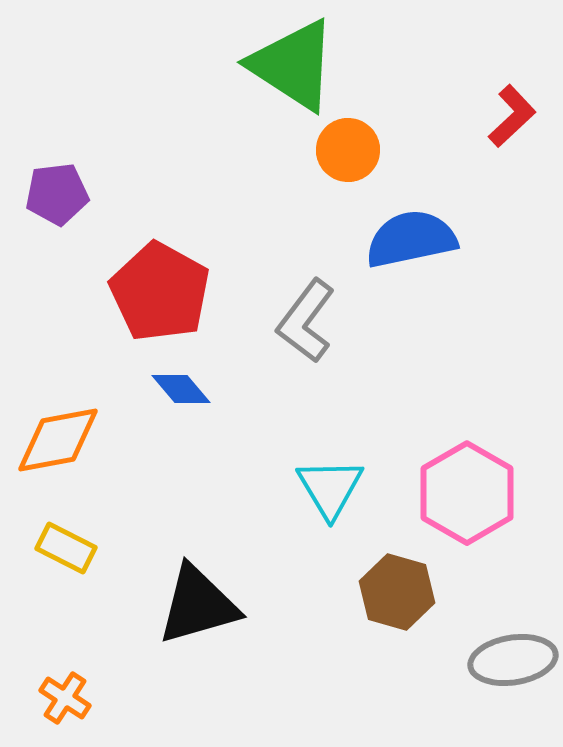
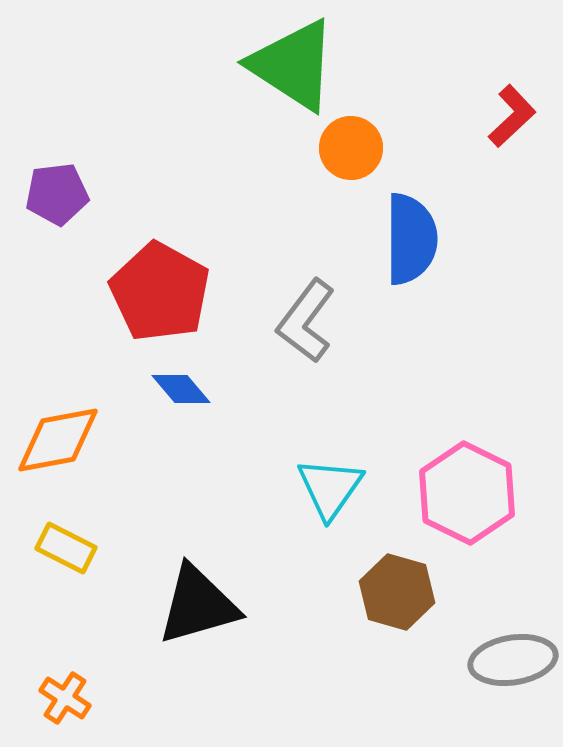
orange circle: moved 3 px right, 2 px up
blue semicircle: rotated 102 degrees clockwise
cyan triangle: rotated 6 degrees clockwise
pink hexagon: rotated 4 degrees counterclockwise
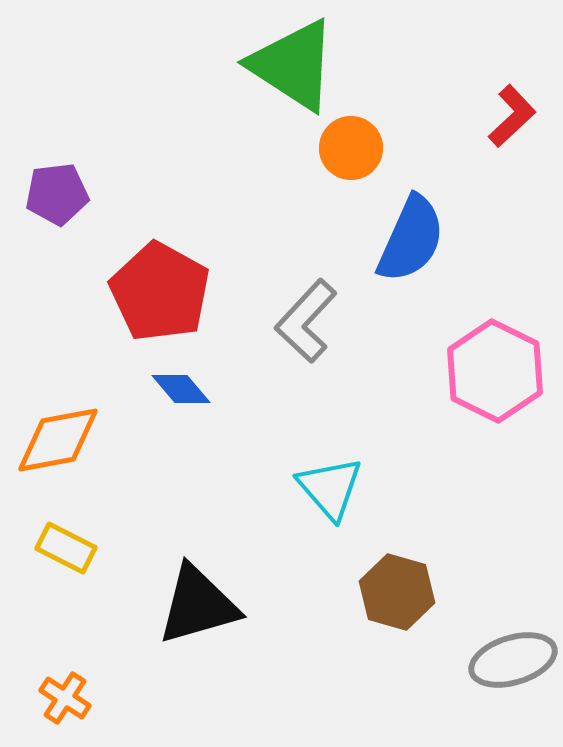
blue semicircle: rotated 24 degrees clockwise
gray L-shape: rotated 6 degrees clockwise
cyan triangle: rotated 16 degrees counterclockwise
pink hexagon: moved 28 px right, 122 px up
gray ellipse: rotated 8 degrees counterclockwise
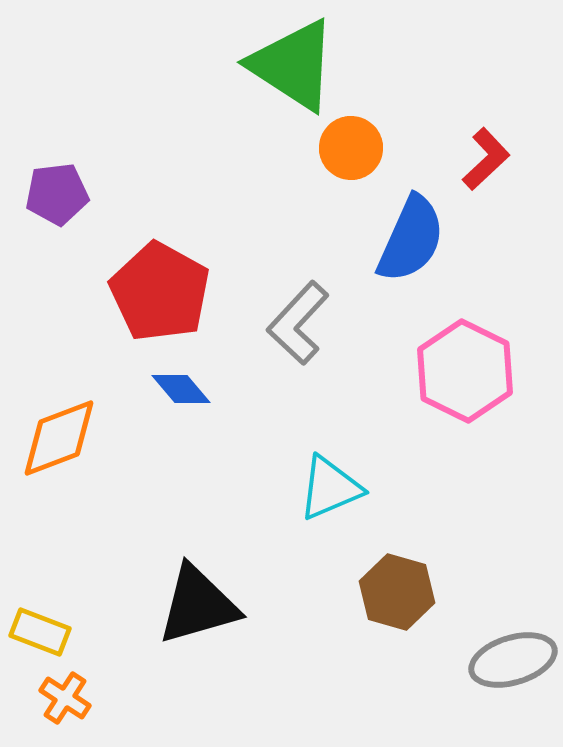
red L-shape: moved 26 px left, 43 px down
gray L-shape: moved 8 px left, 2 px down
pink hexagon: moved 30 px left
orange diamond: moved 1 px right, 2 px up; rotated 10 degrees counterclockwise
cyan triangle: rotated 48 degrees clockwise
yellow rectangle: moved 26 px left, 84 px down; rotated 6 degrees counterclockwise
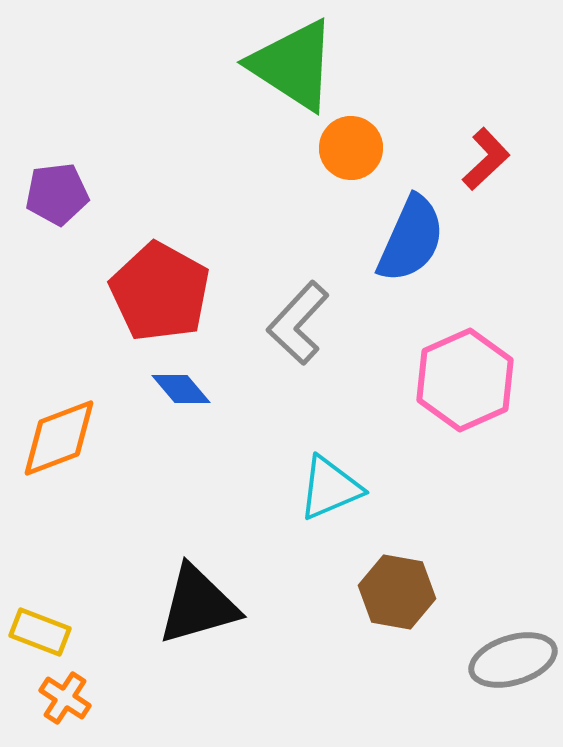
pink hexagon: moved 9 px down; rotated 10 degrees clockwise
brown hexagon: rotated 6 degrees counterclockwise
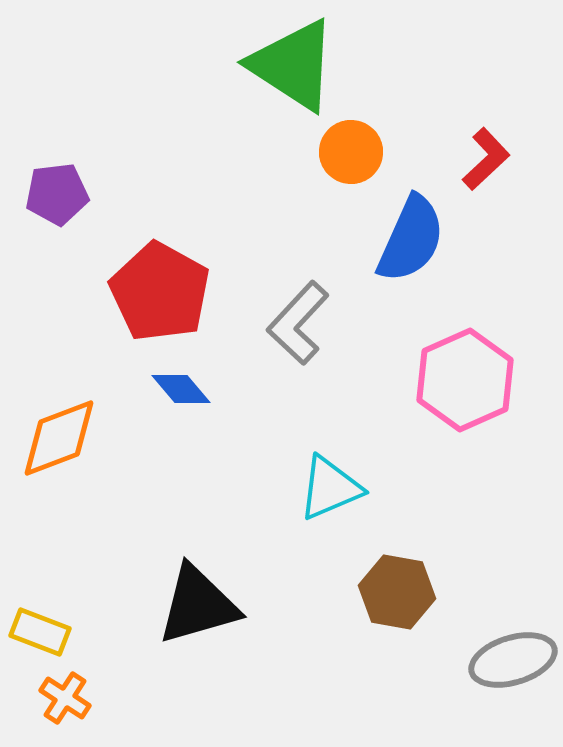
orange circle: moved 4 px down
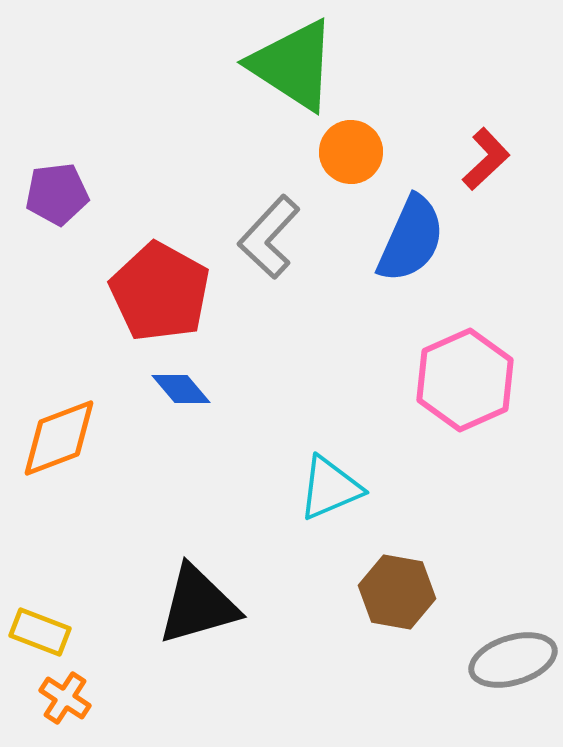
gray L-shape: moved 29 px left, 86 px up
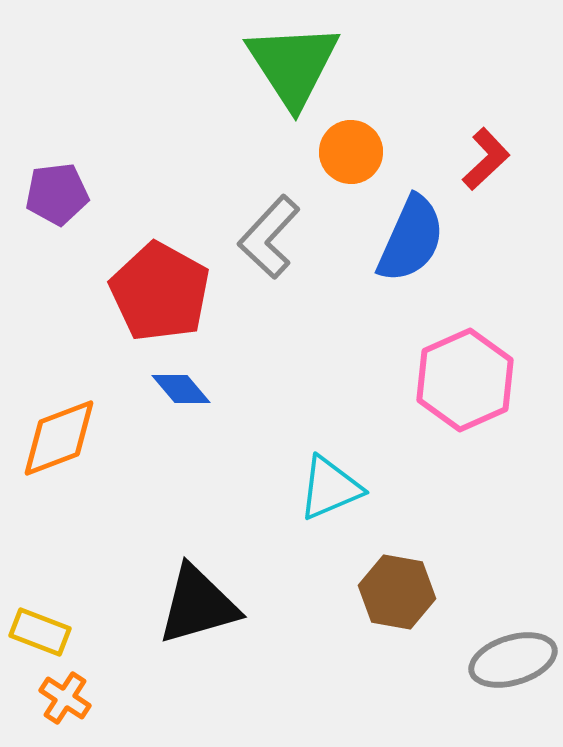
green triangle: rotated 24 degrees clockwise
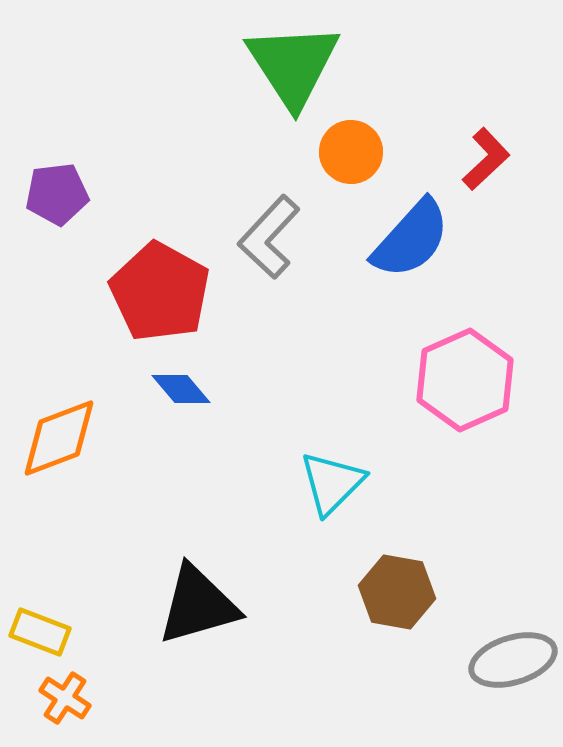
blue semicircle: rotated 18 degrees clockwise
cyan triangle: moved 2 px right, 5 px up; rotated 22 degrees counterclockwise
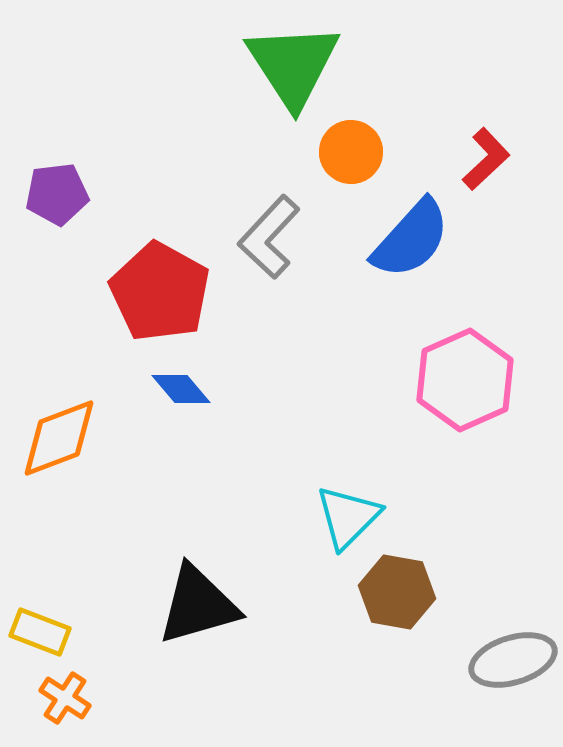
cyan triangle: moved 16 px right, 34 px down
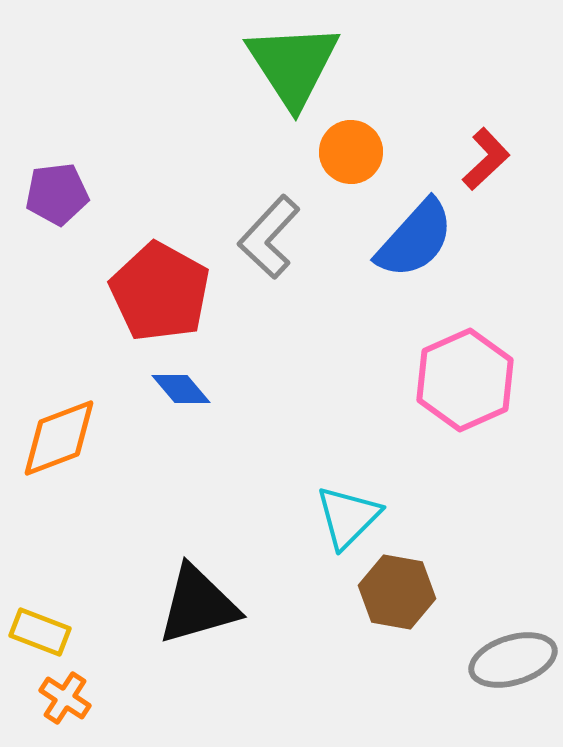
blue semicircle: moved 4 px right
